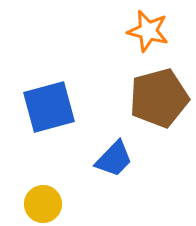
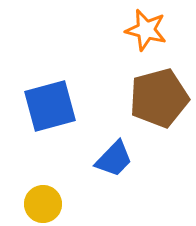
orange star: moved 2 px left, 1 px up
blue square: moved 1 px right, 1 px up
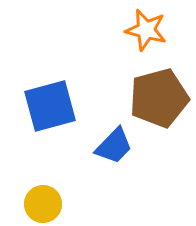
blue trapezoid: moved 13 px up
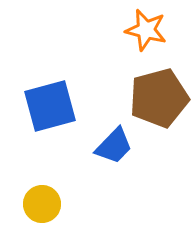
yellow circle: moved 1 px left
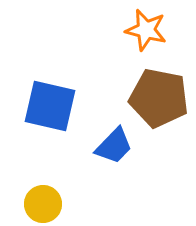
brown pentagon: rotated 26 degrees clockwise
blue square: rotated 28 degrees clockwise
yellow circle: moved 1 px right
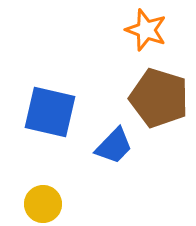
orange star: rotated 6 degrees clockwise
brown pentagon: rotated 6 degrees clockwise
blue square: moved 6 px down
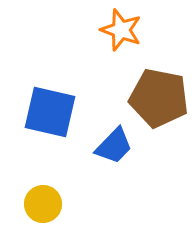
orange star: moved 25 px left
brown pentagon: rotated 6 degrees counterclockwise
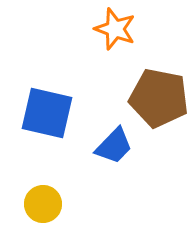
orange star: moved 6 px left, 1 px up
blue square: moved 3 px left, 1 px down
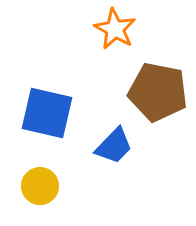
orange star: rotated 9 degrees clockwise
brown pentagon: moved 1 px left, 6 px up
yellow circle: moved 3 px left, 18 px up
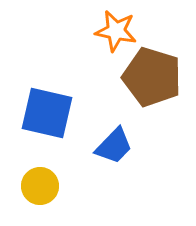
orange star: moved 1 px right, 2 px down; rotated 18 degrees counterclockwise
brown pentagon: moved 6 px left, 15 px up; rotated 6 degrees clockwise
